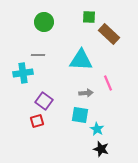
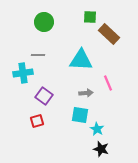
green square: moved 1 px right
purple square: moved 5 px up
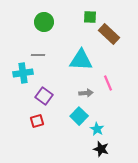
cyan square: moved 1 px left, 1 px down; rotated 36 degrees clockwise
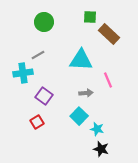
gray line: rotated 32 degrees counterclockwise
pink line: moved 3 px up
red square: moved 1 px down; rotated 16 degrees counterclockwise
cyan star: rotated 16 degrees counterclockwise
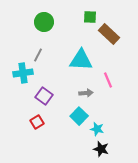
gray line: rotated 32 degrees counterclockwise
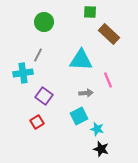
green square: moved 5 px up
cyan square: rotated 18 degrees clockwise
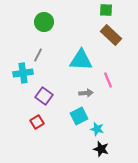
green square: moved 16 px right, 2 px up
brown rectangle: moved 2 px right, 1 px down
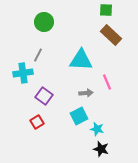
pink line: moved 1 px left, 2 px down
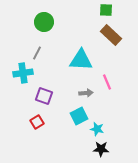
gray line: moved 1 px left, 2 px up
purple square: rotated 18 degrees counterclockwise
black star: rotated 14 degrees counterclockwise
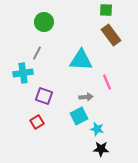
brown rectangle: rotated 10 degrees clockwise
gray arrow: moved 4 px down
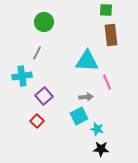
brown rectangle: rotated 30 degrees clockwise
cyan triangle: moved 6 px right, 1 px down
cyan cross: moved 1 px left, 3 px down
purple square: rotated 30 degrees clockwise
red square: moved 1 px up; rotated 16 degrees counterclockwise
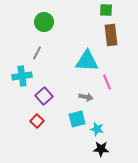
gray arrow: rotated 16 degrees clockwise
cyan square: moved 2 px left, 3 px down; rotated 12 degrees clockwise
